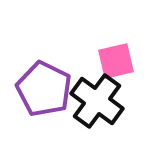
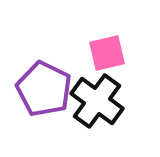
pink square: moved 9 px left, 8 px up
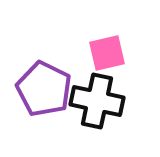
black cross: rotated 24 degrees counterclockwise
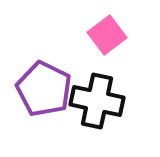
pink square: moved 18 px up; rotated 24 degrees counterclockwise
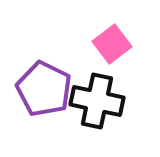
pink square: moved 5 px right, 9 px down
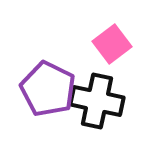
purple pentagon: moved 4 px right
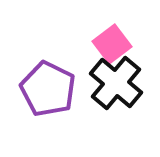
black cross: moved 19 px right, 18 px up; rotated 28 degrees clockwise
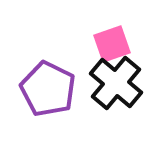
pink square: rotated 18 degrees clockwise
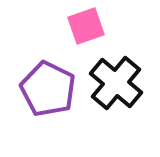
pink square: moved 26 px left, 18 px up
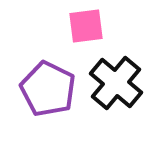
pink square: rotated 12 degrees clockwise
